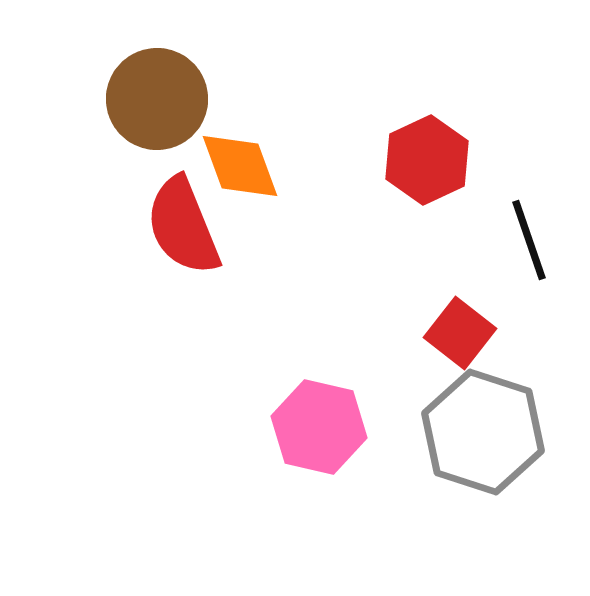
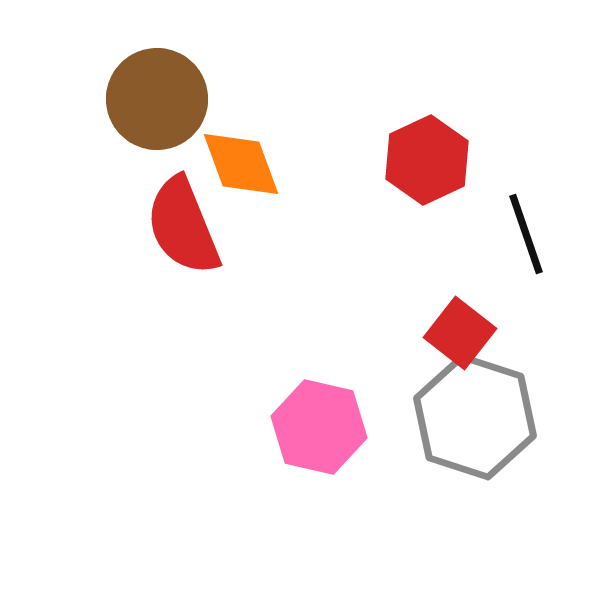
orange diamond: moved 1 px right, 2 px up
black line: moved 3 px left, 6 px up
gray hexagon: moved 8 px left, 15 px up
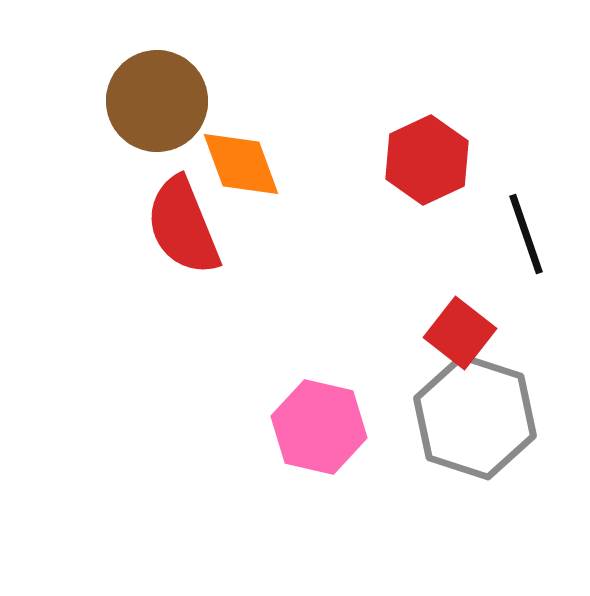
brown circle: moved 2 px down
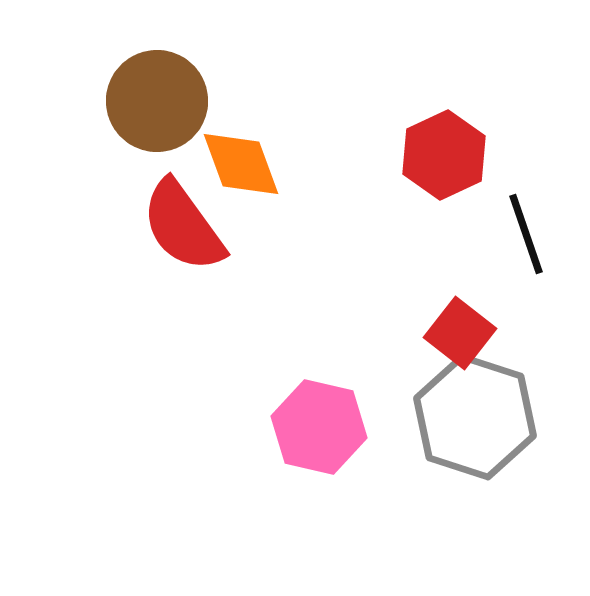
red hexagon: moved 17 px right, 5 px up
red semicircle: rotated 14 degrees counterclockwise
